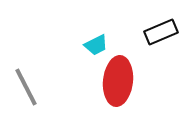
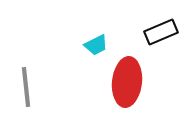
red ellipse: moved 9 px right, 1 px down
gray line: rotated 21 degrees clockwise
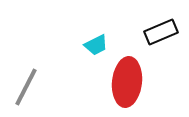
gray line: rotated 33 degrees clockwise
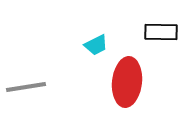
black rectangle: rotated 24 degrees clockwise
gray line: rotated 54 degrees clockwise
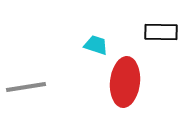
cyan trapezoid: rotated 135 degrees counterclockwise
red ellipse: moved 2 px left
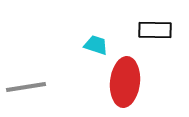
black rectangle: moved 6 px left, 2 px up
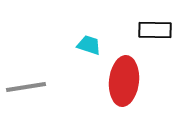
cyan trapezoid: moved 7 px left
red ellipse: moved 1 px left, 1 px up
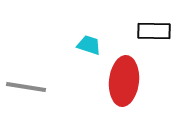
black rectangle: moved 1 px left, 1 px down
gray line: rotated 18 degrees clockwise
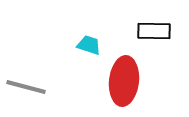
gray line: rotated 6 degrees clockwise
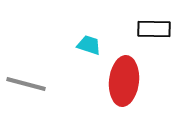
black rectangle: moved 2 px up
gray line: moved 3 px up
